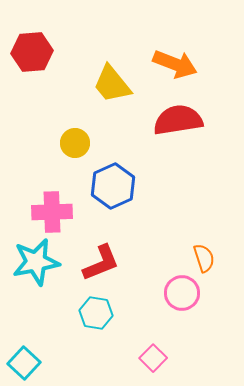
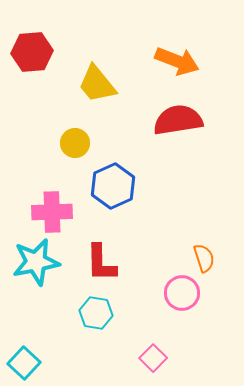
orange arrow: moved 2 px right, 3 px up
yellow trapezoid: moved 15 px left
red L-shape: rotated 111 degrees clockwise
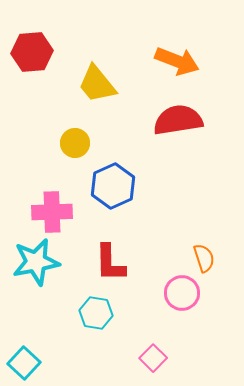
red L-shape: moved 9 px right
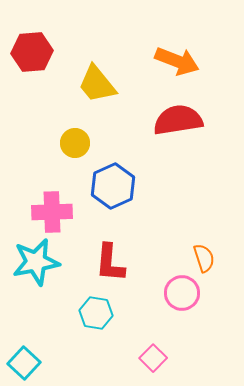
red L-shape: rotated 6 degrees clockwise
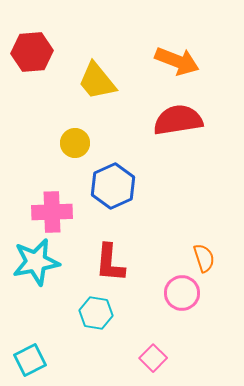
yellow trapezoid: moved 3 px up
cyan square: moved 6 px right, 3 px up; rotated 20 degrees clockwise
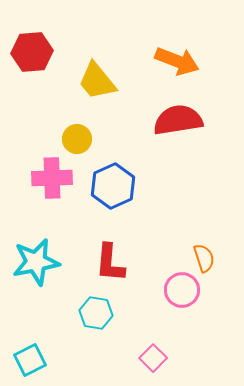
yellow circle: moved 2 px right, 4 px up
pink cross: moved 34 px up
pink circle: moved 3 px up
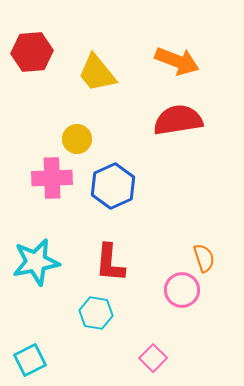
yellow trapezoid: moved 8 px up
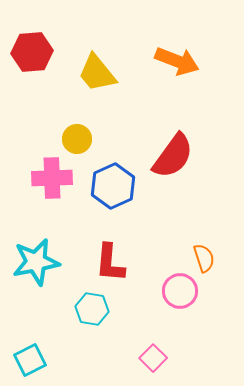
red semicircle: moved 5 px left, 36 px down; rotated 135 degrees clockwise
pink circle: moved 2 px left, 1 px down
cyan hexagon: moved 4 px left, 4 px up
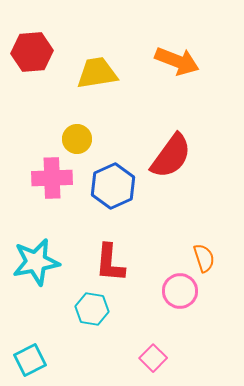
yellow trapezoid: rotated 120 degrees clockwise
red semicircle: moved 2 px left
